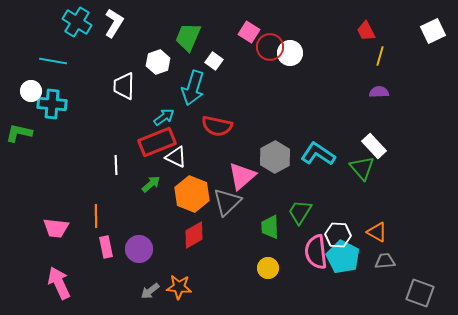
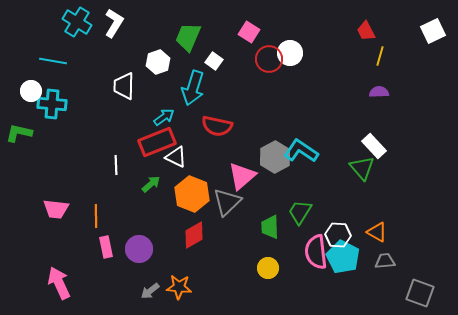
red circle at (270, 47): moved 1 px left, 12 px down
cyan L-shape at (318, 154): moved 17 px left, 3 px up
pink trapezoid at (56, 228): moved 19 px up
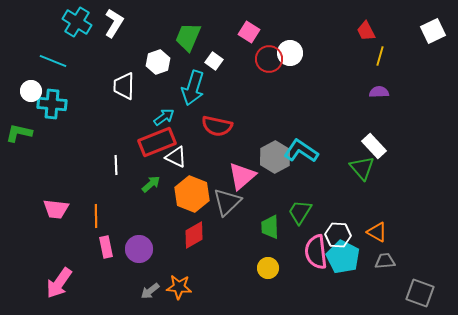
cyan line at (53, 61): rotated 12 degrees clockwise
pink arrow at (59, 283): rotated 120 degrees counterclockwise
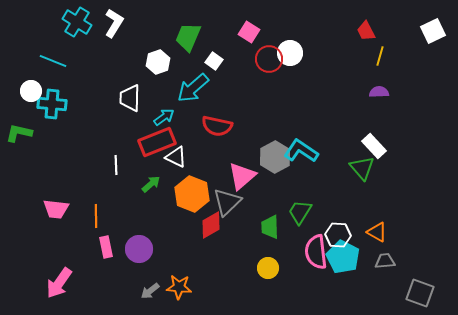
white trapezoid at (124, 86): moved 6 px right, 12 px down
cyan arrow at (193, 88): rotated 32 degrees clockwise
red diamond at (194, 235): moved 17 px right, 10 px up
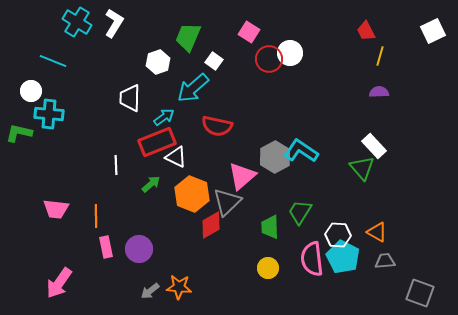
cyan cross at (52, 104): moved 3 px left, 10 px down
pink semicircle at (316, 252): moved 4 px left, 7 px down
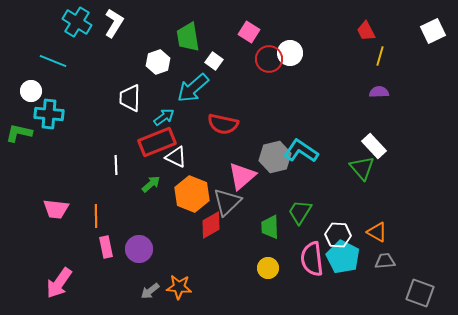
green trapezoid at (188, 37): rotated 32 degrees counterclockwise
red semicircle at (217, 126): moved 6 px right, 2 px up
gray hexagon at (275, 157): rotated 16 degrees clockwise
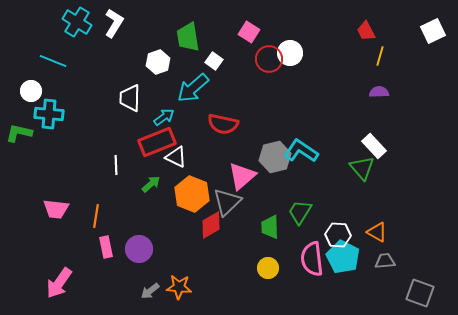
orange line at (96, 216): rotated 10 degrees clockwise
